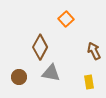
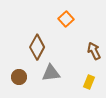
brown diamond: moved 3 px left
gray triangle: rotated 18 degrees counterclockwise
yellow rectangle: rotated 32 degrees clockwise
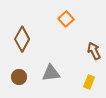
brown diamond: moved 15 px left, 8 px up
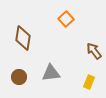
brown diamond: moved 1 px right, 1 px up; rotated 20 degrees counterclockwise
brown arrow: rotated 12 degrees counterclockwise
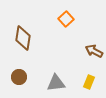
brown arrow: rotated 24 degrees counterclockwise
gray triangle: moved 5 px right, 10 px down
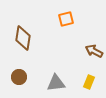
orange square: rotated 28 degrees clockwise
